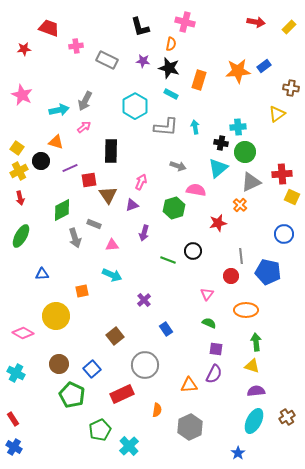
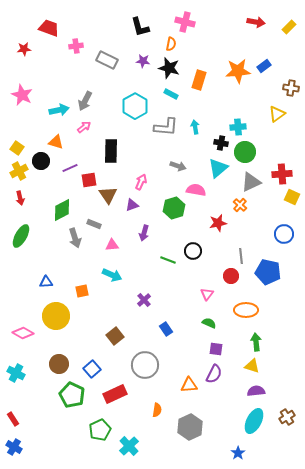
blue triangle at (42, 274): moved 4 px right, 8 px down
red rectangle at (122, 394): moved 7 px left
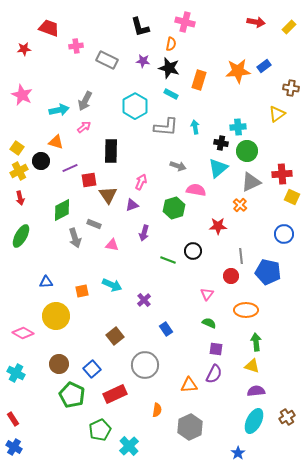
green circle at (245, 152): moved 2 px right, 1 px up
red star at (218, 223): moved 3 px down; rotated 12 degrees clockwise
pink triangle at (112, 245): rotated 16 degrees clockwise
cyan arrow at (112, 275): moved 10 px down
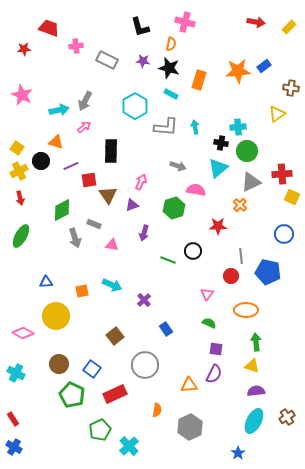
purple line at (70, 168): moved 1 px right, 2 px up
blue square at (92, 369): rotated 12 degrees counterclockwise
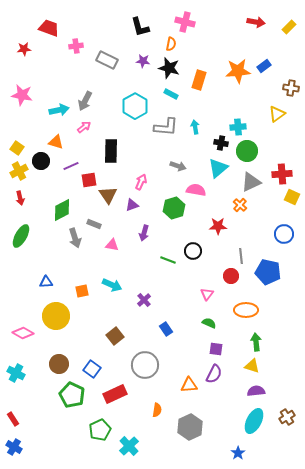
pink star at (22, 95): rotated 15 degrees counterclockwise
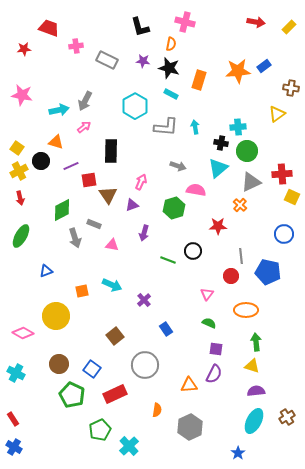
blue triangle at (46, 282): moved 11 px up; rotated 16 degrees counterclockwise
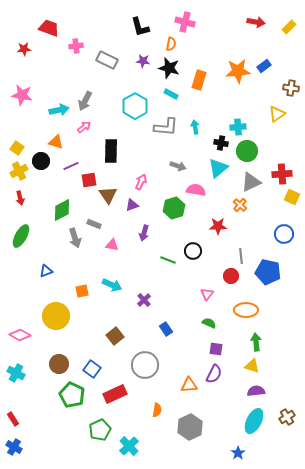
pink diamond at (23, 333): moved 3 px left, 2 px down
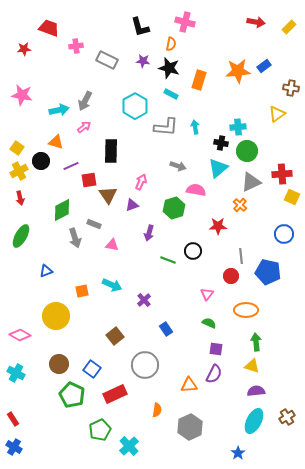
purple arrow at (144, 233): moved 5 px right
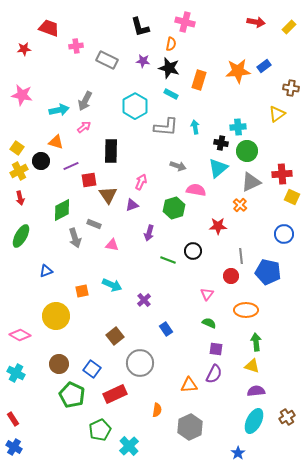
gray circle at (145, 365): moved 5 px left, 2 px up
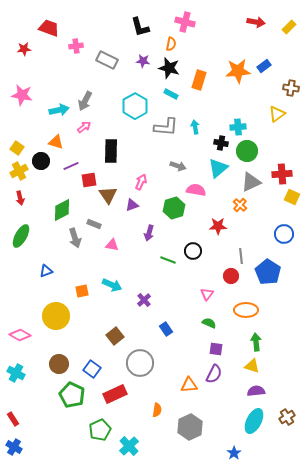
blue pentagon at (268, 272): rotated 20 degrees clockwise
blue star at (238, 453): moved 4 px left
